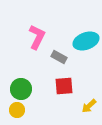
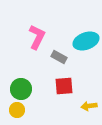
yellow arrow: rotated 35 degrees clockwise
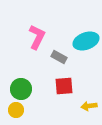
yellow circle: moved 1 px left
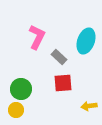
cyan ellipse: rotated 50 degrees counterclockwise
gray rectangle: rotated 14 degrees clockwise
red square: moved 1 px left, 3 px up
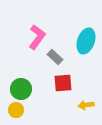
pink L-shape: rotated 10 degrees clockwise
gray rectangle: moved 4 px left
yellow arrow: moved 3 px left, 1 px up
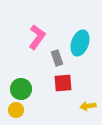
cyan ellipse: moved 6 px left, 2 px down
gray rectangle: moved 2 px right, 1 px down; rotated 28 degrees clockwise
yellow arrow: moved 2 px right, 1 px down
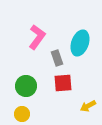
green circle: moved 5 px right, 3 px up
yellow arrow: rotated 21 degrees counterclockwise
yellow circle: moved 6 px right, 4 px down
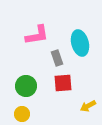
pink L-shape: moved 2 px up; rotated 45 degrees clockwise
cyan ellipse: rotated 35 degrees counterclockwise
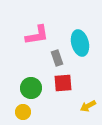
green circle: moved 5 px right, 2 px down
yellow circle: moved 1 px right, 2 px up
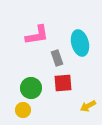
yellow circle: moved 2 px up
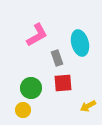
pink L-shape: rotated 20 degrees counterclockwise
